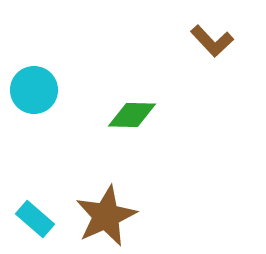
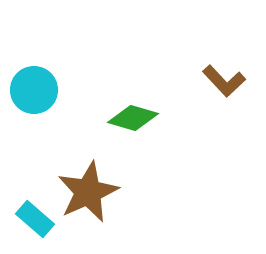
brown L-shape: moved 12 px right, 40 px down
green diamond: moved 1 px right, 3 px down; rotated 15 degrees clockwise
brown star: moved 18 px left, 24 px up
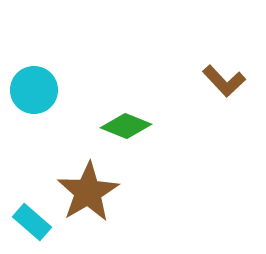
green diamond: moved 7 px left, 8 px down; rotated 6 degrees clockwise
brown star: rotated 6 degrees counterclockwise
cyan rectangle: moved 3 px left, 3 px down
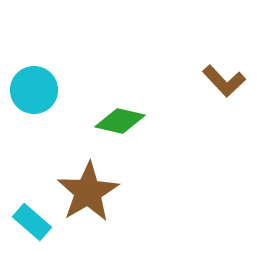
green diamond: moved 6 px left, 5 px up; rotated 9 degrees counterclockwise
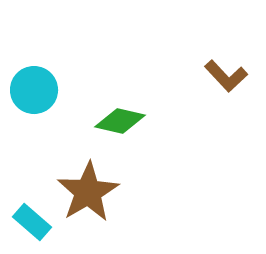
brown L-shape: moved 2 px right, 5 px up
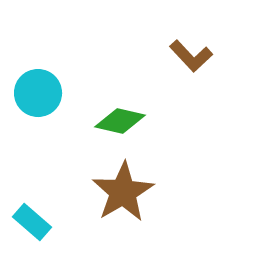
brown L-shape: moved 35 px left, 20 px up
cyan circle: moved 4 px right, 3 px down
brown star: moved 35 px right
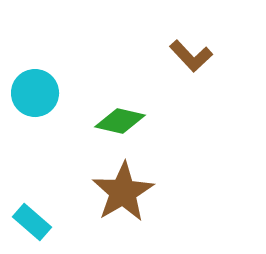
cyan circle: moved 3 px left
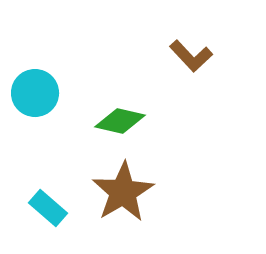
cyan rectangle: moved 16 px right, 14 px up
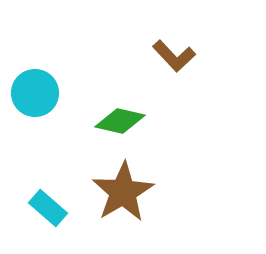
brown L-shape: moved 17 px left
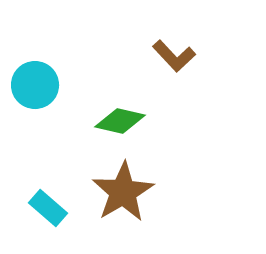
cyan circle: moved 8 px up
